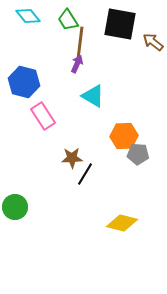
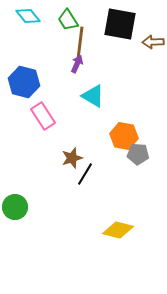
brown arrow: rotated 40 degrees counterclockwise
orange hexagon: rotated 12 degrees clockwise
brown star: rotated 15 degrees counterclockwise
yellow diamond: moved 4 px left, 7 px down
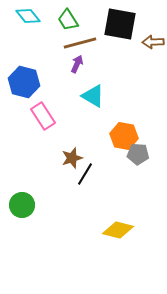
brown line: rotated 68 degrees clockwise
green circle: moved 7 px right, 2 px up
